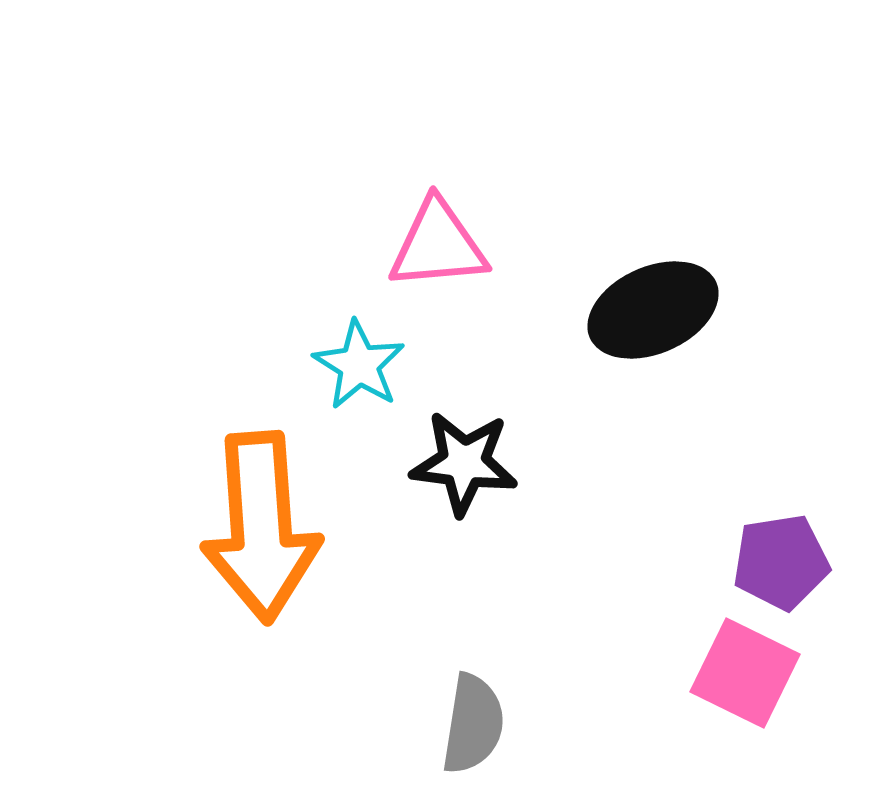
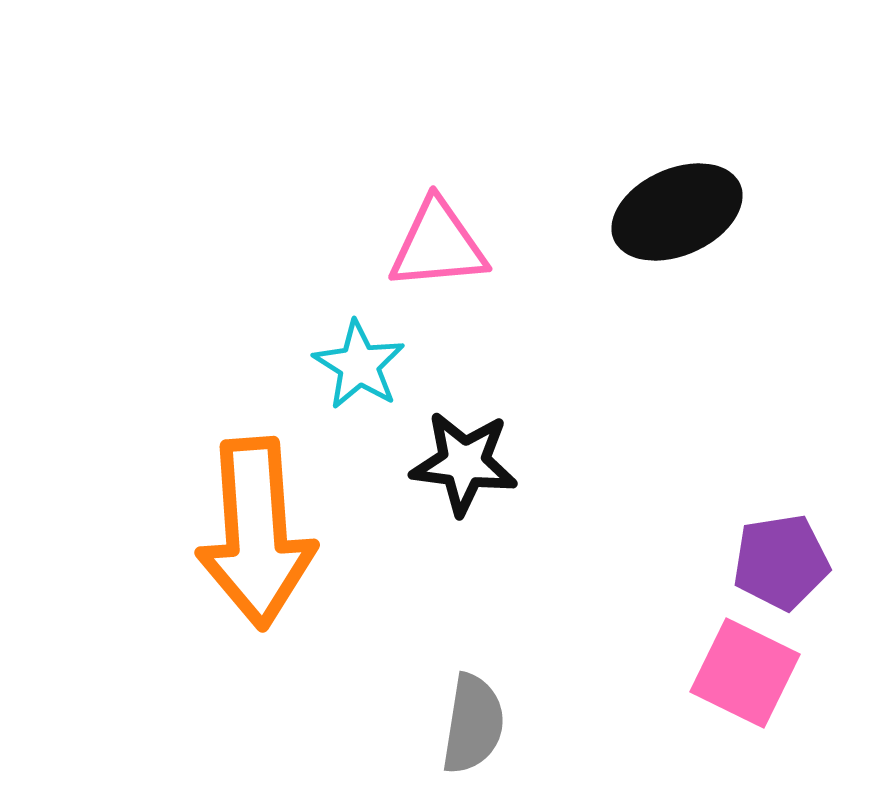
black ellipse: moved 24 px right, 98 px up
orange arrow: moved 5 px left, 6 px down
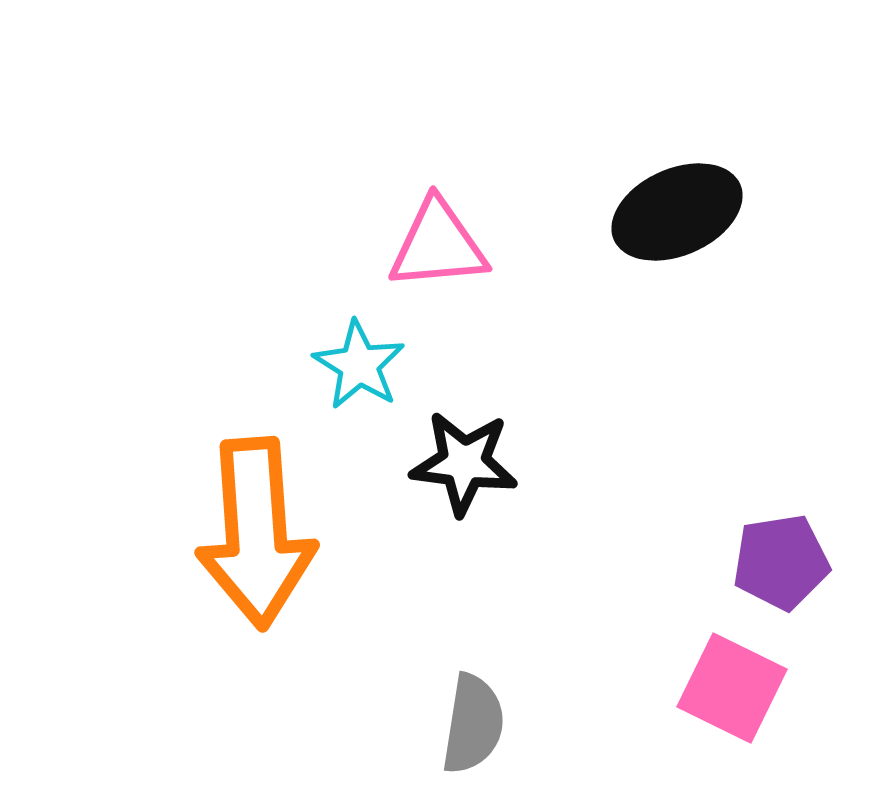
pink square: moved 13 px left, 15 px down
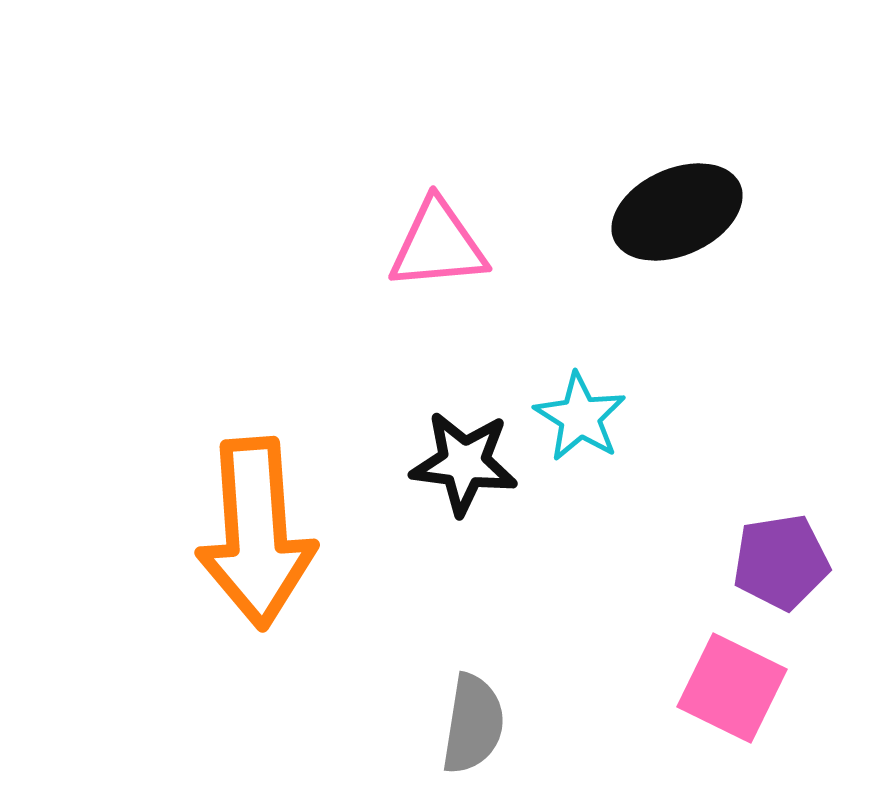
cyan star: moved 221 px right, 52 px down
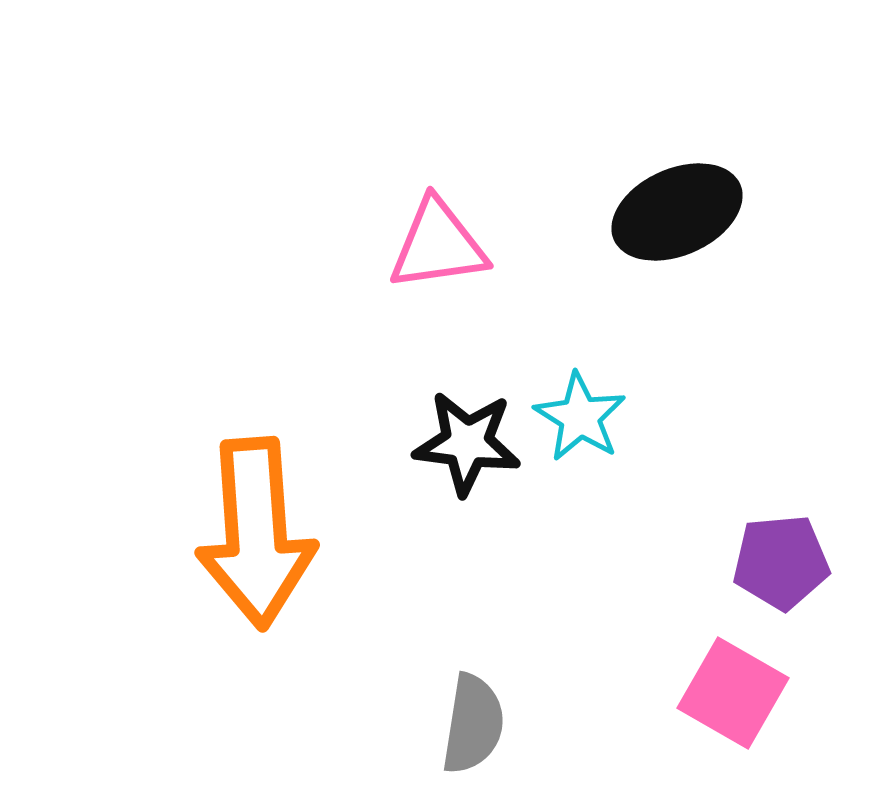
pink triangle: rotated 3 degrees counterclockwise
black star: moved 3 px right, 20 px up
purple pentagon: rotated 4 degrees clockwise
pink square: moved 1 px right, 5 px down; rotated 4 degrees clockwise
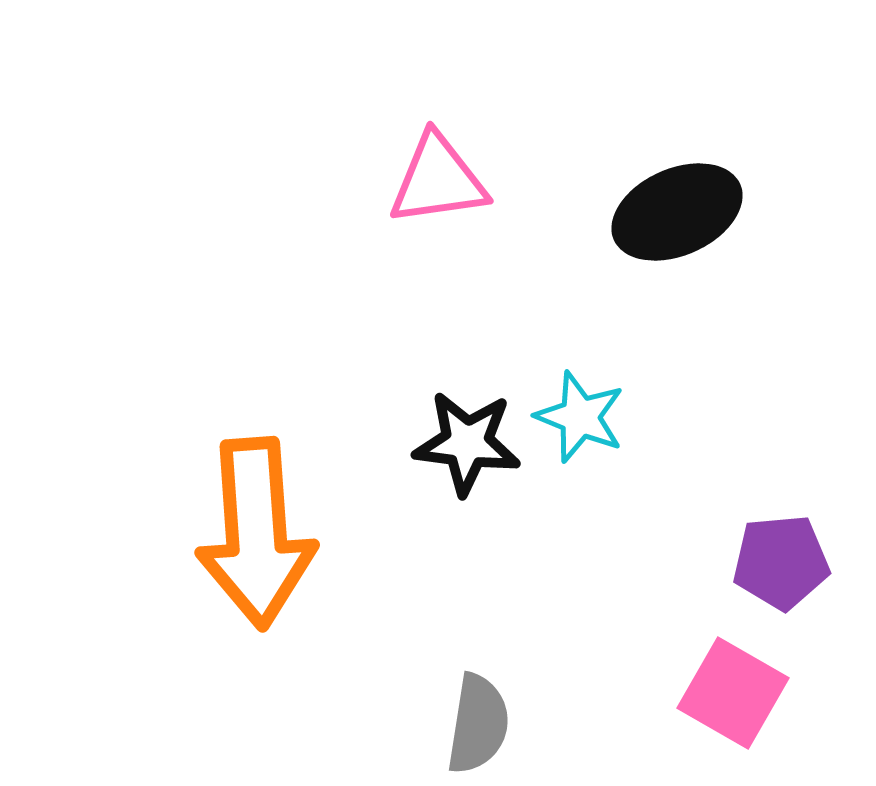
pink triangle: moved 65 px up
cyan star: rotated 10 degrees counterclockwise
gray semicircle: moved 5 px right
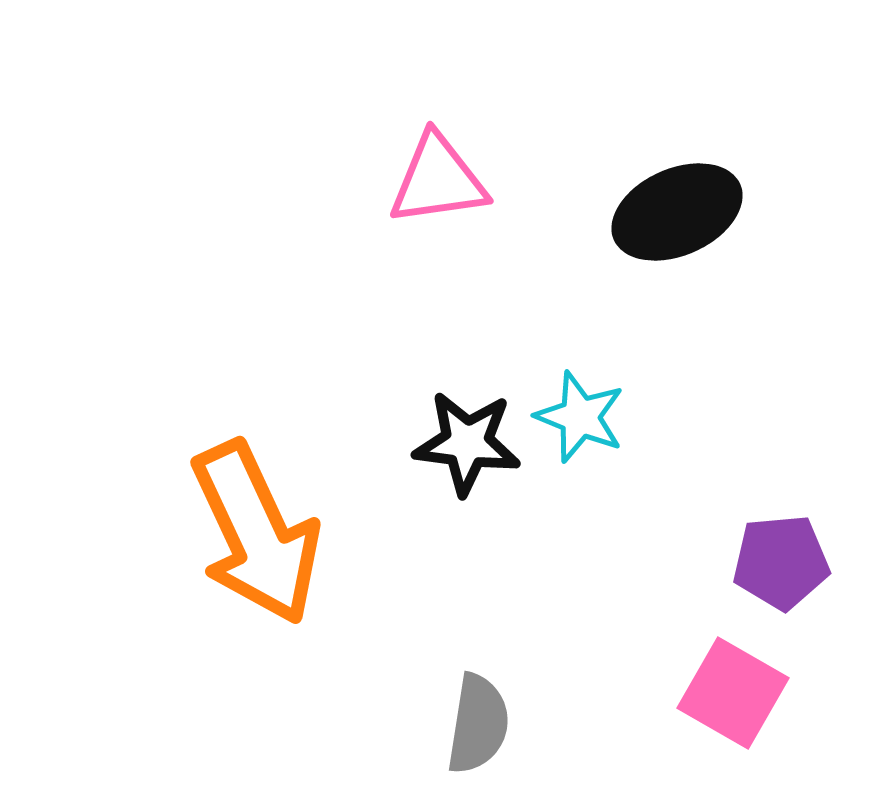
orange arrow: rotated 21 degrees counterclockwise
